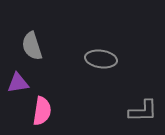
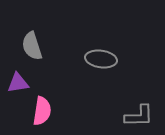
gray L-shape: moved 4 px left, 5 px down
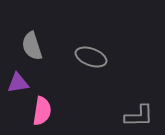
gray ellipse: moved 10 px left, 2 px up; rotated 12 degrees clockwise
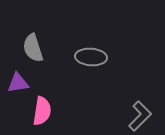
gray semicircle: moved 1 px right, 2 px down
gray ellipse: rotated 16 degrees counterclockwise
gray L-shape: moved 1 px right; rotated 44 degrees counterclockwise
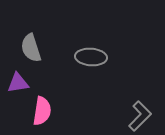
gray semicircle: moved 2 px left
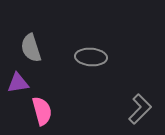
pink semicircle: rotated 24 degrees counterclockwise
gray L-shape: moved 7 px up
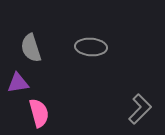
gray ellipse: moved 10 px up
pink semicircle: moved 3 px left, 2 px down
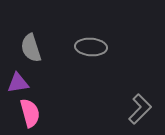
pink semicircle: moved 9 px left
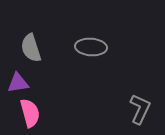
gray L-shape: rotated 20 degrees counterclockwise
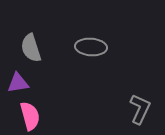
pink semicircle: moved 3 px down
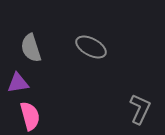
gray ellipse: rotated 24 degrees clockwise
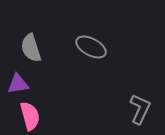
purple triangle: moved 1 px down
